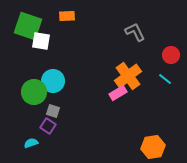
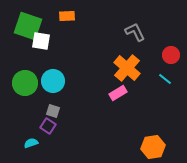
orange cross: moved 1 px left, 8 px up; rotated 12 degrees counterclockwise
green circle: moved 9 px left, 9 px up
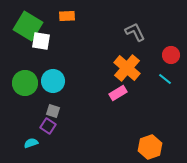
green square: rotated 12 degrees clockwise
orange hexagon: moved 3 px left; rotated 10 degrees counterclockwise
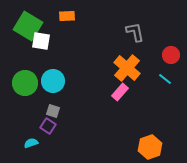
gray L-shape: rotated 15 degrees clockwise
pink rectangle: moved 2 px right, 1 px up; rotated 18 degrees counterclockwise
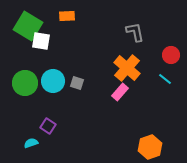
gray square: moved 24 px right, 28 px up
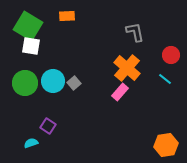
white square: moved 10 px left, 5 px down
gray square: moved 3 px left; rotated 32 degrees clockwise
orange hexagon: moved 16 px right, 2 px up; rotated 10 degrees clockwise
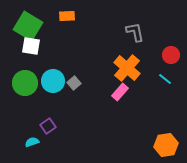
purple square: rotated 21 degrees clockwise
cyan semicircle: moved 1 px right, 1 px up
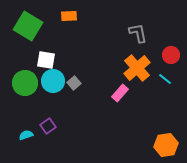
orange rectangle: moved 2 px right
gray L-shape: moved 3 px right, 1 px down
white square: moved 15 px right, 14 px down
orange cross: moved 10 px right; rotated 8 degrees clockwise
pink rectangle: moved 1 px down
cyan semicircle: moved 6 px left, 7 px up
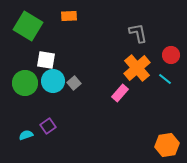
orange hexagon: moved 1 px right
